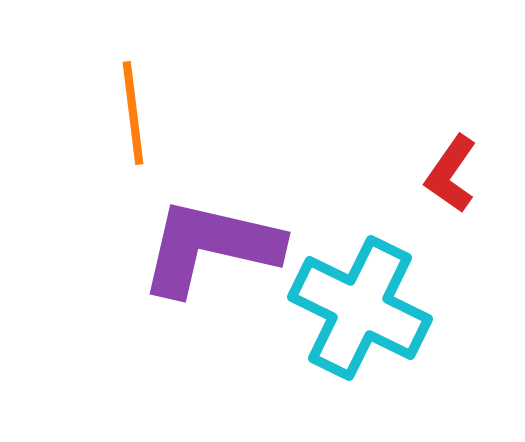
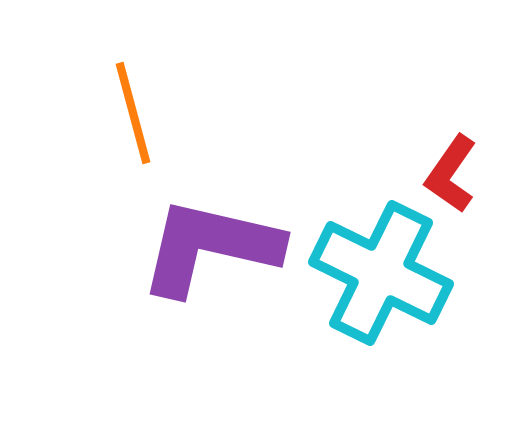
orange line: rotated 8 degrees counterclockwise
cyan cross: moved 21 px right, 35 px up
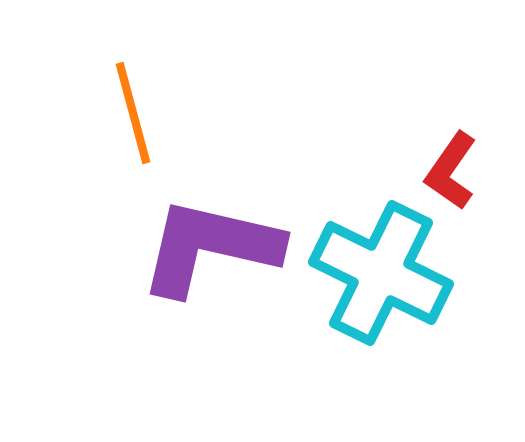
red L-shape: moved 3 px up
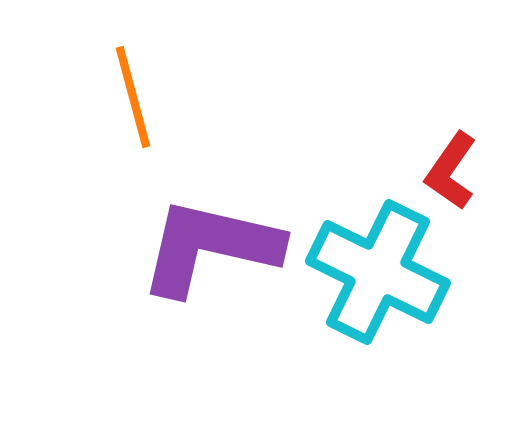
orange line: moved 16 px up
cyan cross: moved 3 px left, 1 px up
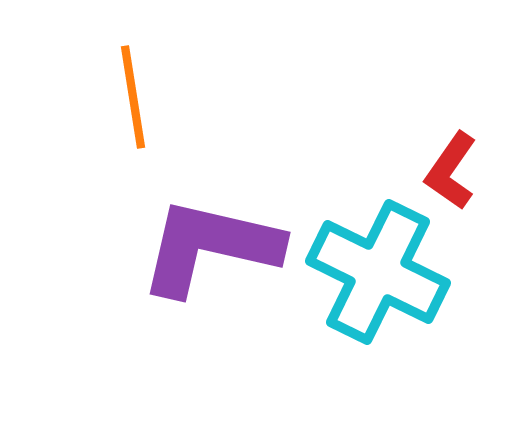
orange line: rotated 6 degrees clockwise
